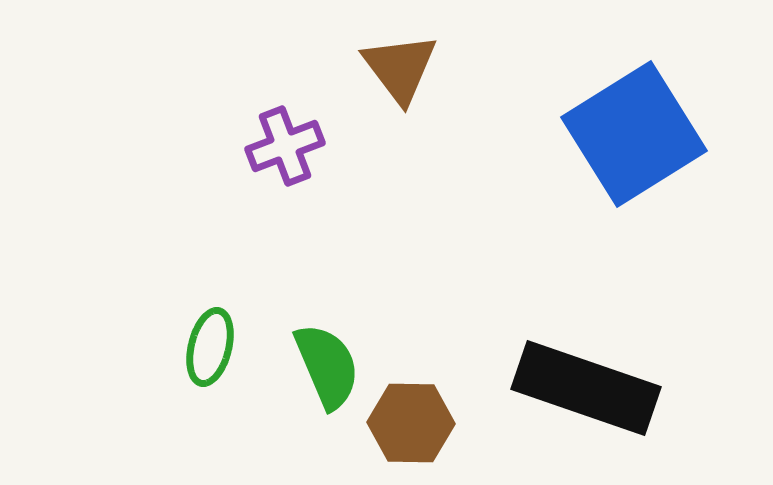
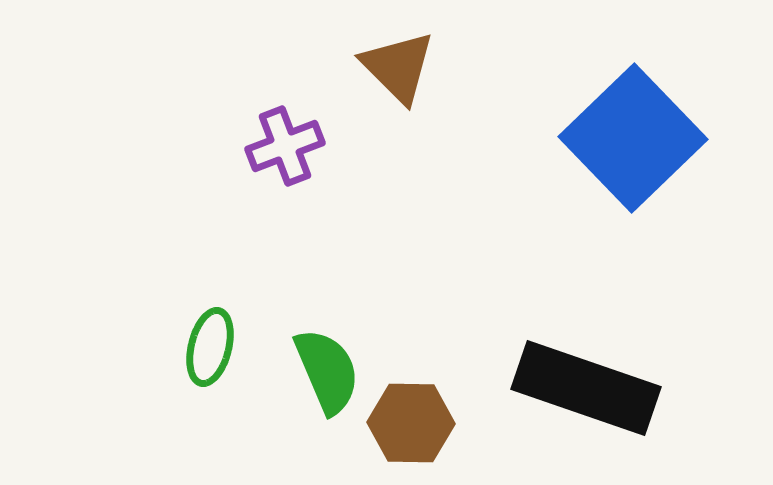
brown triangle: moved 2 px left, 1 px up; rotated 8 degrees counterclockwise
blue square: moved 1 px left, 4 px down; rotated 12 degrees counterclockwise
green semicircle: moved 5 px down
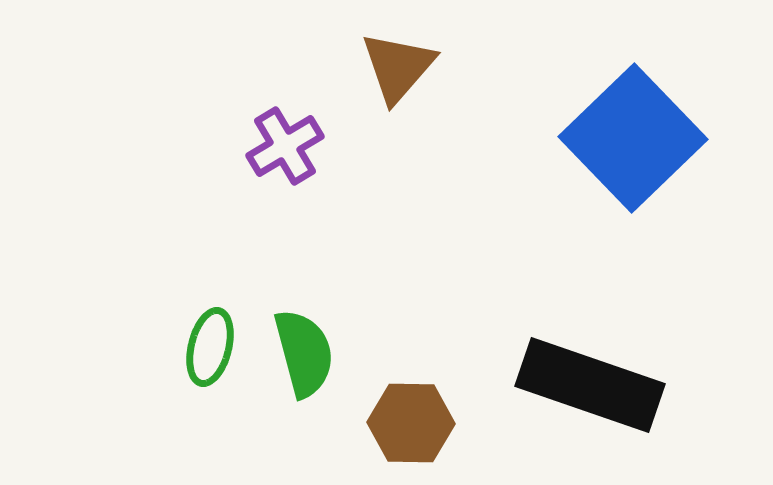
brown triangle: rotated 26 degrees clockwise
purple cross: rotated 10 degrees counterclockwise
green semicircle: moved 23 px left, 18 px up; rotated 8 degrees clockwise
black rectangle: moved 4 px right, 3 px up
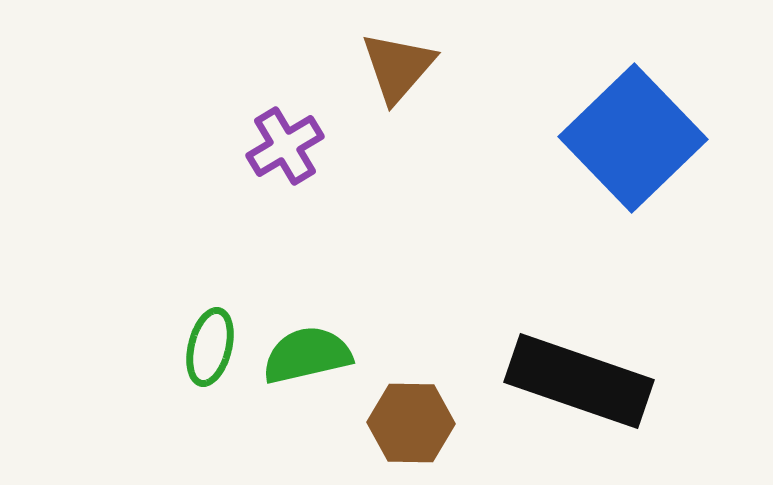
green semicircle: moved 3 px right, 2 px down; rotated 88 degrees counterclockwise
black rectangle: moved 11 px left, 4 px up
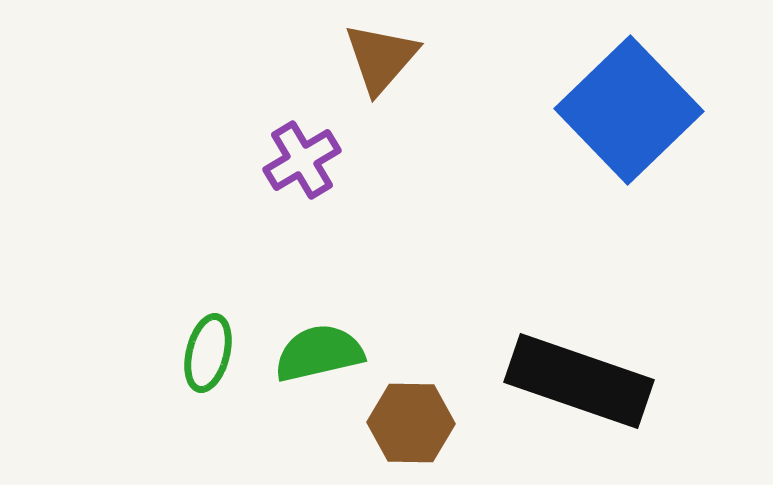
brown triangle: moved 17 px left, 9 px up
blue square: moved 4 px left, 28 px up
purple cross: moved 17 px right, 14 px down
green ellipse: moved 2 px left, 6 px down
green semicircle: moved 12 px right, 2 px up
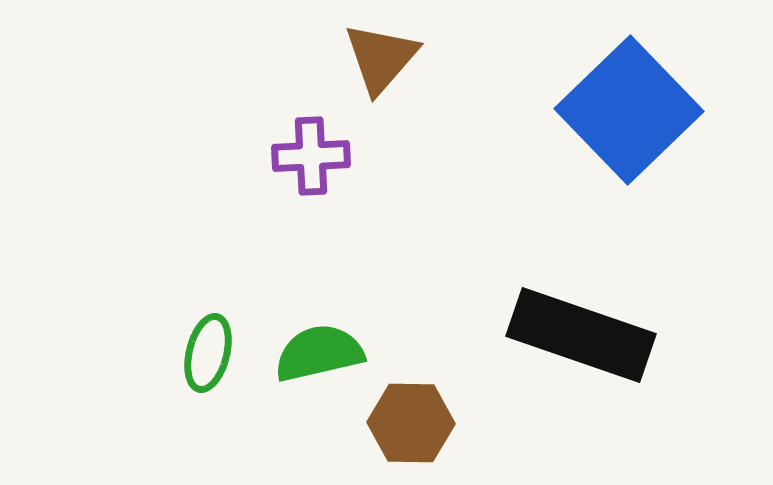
purple cross: moved 9 px right, 4 px up; rotated 28 degrees clockwise
black rectangle: moved 2 px right, 46 px up
